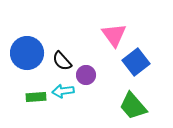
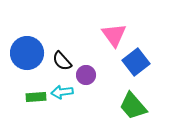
cyan arrow: moved 1 px left, 1 px down
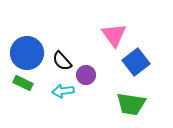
cyan arrow: moved 1 px right, 1 px up
green rectangle: moved 13 px left, 14 px up; rotated 30 degrees clockwise
green trapezoid: moved 2 px left, 2 px up; rotated 40 degrees counterclockwise
